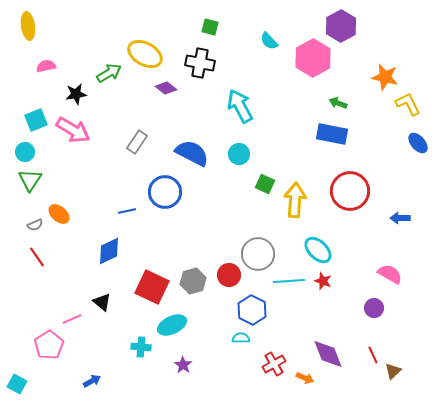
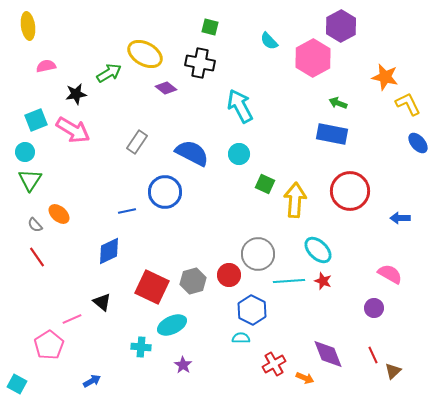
gray semicircle at (35, 225): rotated 70 degrees clockwise
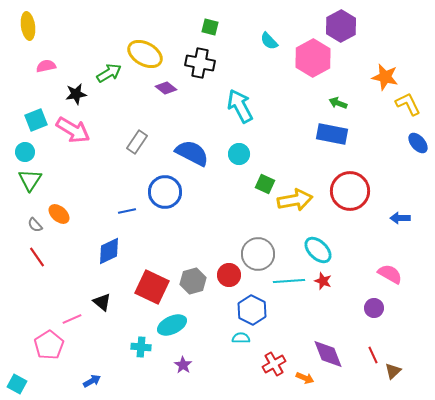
yellow arrow at (295, 200): rotated 76 degrees clockwise
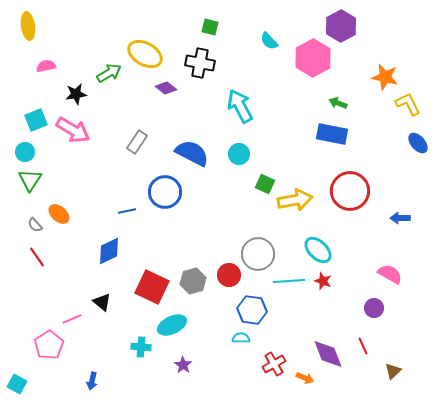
blue hexagon at (252, 310): rotated 20 degrees counterclockwise
red line at (373, 355): moved 10 px left, 9 px up
blue arrow at (92, 381): rotated 132 degrees clockwise
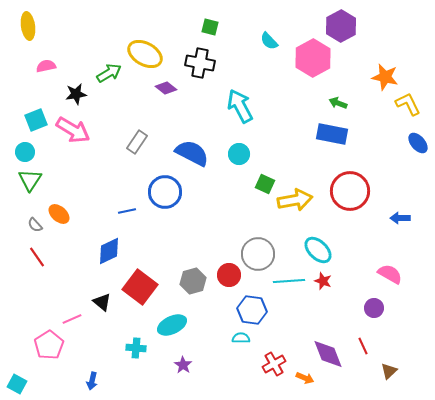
red square at (152, 287): moved 12 px left; rotated 12 degrees clockwise
cyan cross at (141, 347): moved 5 px left, 1 px down
brown triangle at (393, 371): moved 4 px left
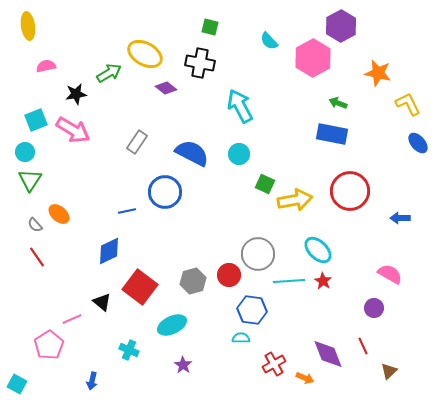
orange star at (385, 77): moved 7 px left, 4 px up
red star at (323, 281): rotated 12 degrees clockwise
cyan cross at (136, 348): moved 7 px left, 2 px down; rotated 18 degrees clockwise
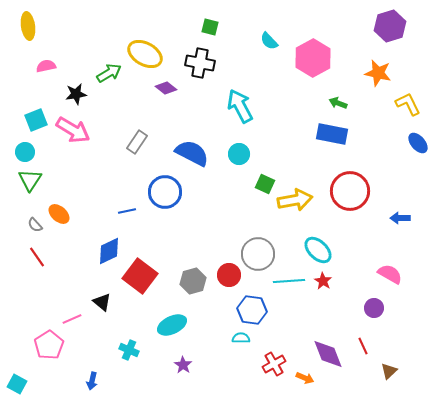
purple hexagon at (341, 26): moved 49 px right; rotated 12 degrees clockwise
red square at (140, 287): moved 11 px up
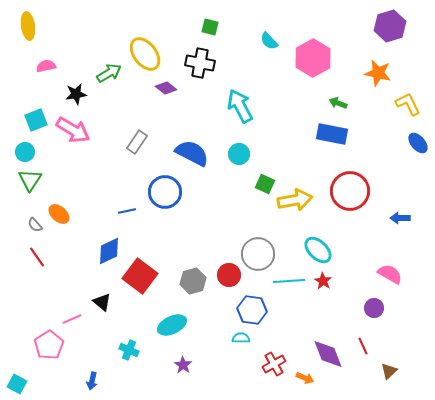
yellow ellipse at (145, 54): rotated 24 degrees clockwise
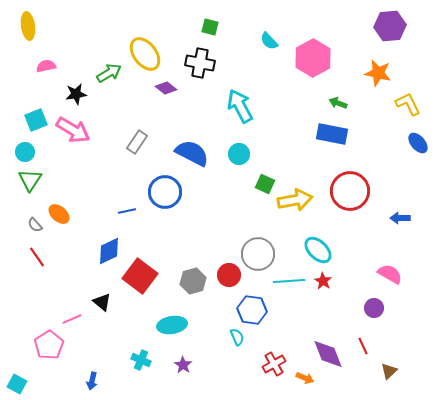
purple hexagon at (390, 26): rotated 12 degrees clockwise
cyan ellipse at (172, 325): rotated 16 degrees clockwise
cyan semicircle at (241, 338): moved 4 px left, 1 px up; rotated 66 degrees clockwise
cyan cross at (129, 350): moved 12 px right, 10 px down
